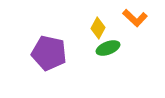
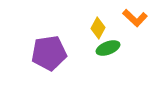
purple pentagon: rotated 20 degrees counterclockwise
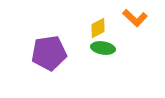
yellow diamond: rotated 35 degrees clockwise
green ellipse: moved 5 px left; rotated 30 degrees clockwise
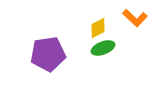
green ellipse: rotated 30 degrees counterclockwise
purple pentagon: moved 1 px left, 1 px down
